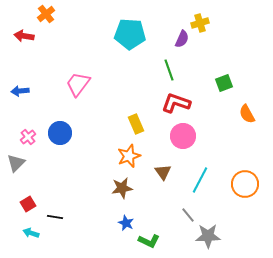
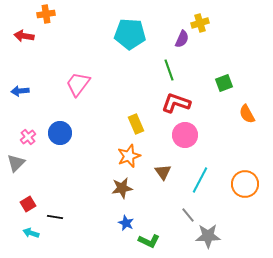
orange cross: rotated 30 degrees clockwise
pink circle: moved 2 px right, 1 px up
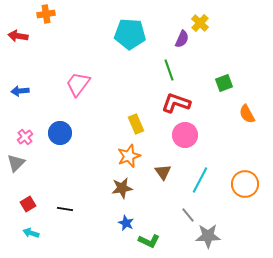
yellow cross: rotated 30 degrees counterclockwise
red arrow: moved 6 px left
pink cross: moved 3 px left
black line: moved 10 px right, 8 px up
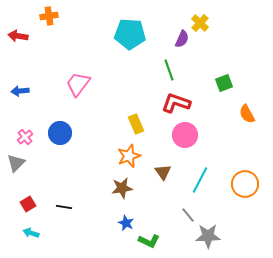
orange cross: moved 3 px right, 2 px down
black line: moved 1 px left, 2 px up
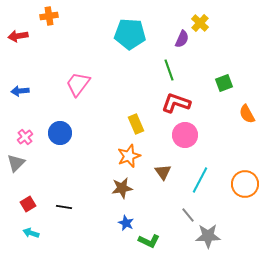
red arrow: rotated 18 degrees counterclockwise
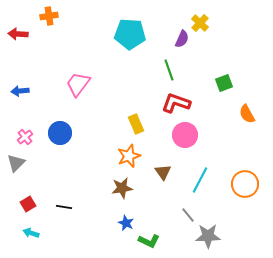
red arrow: moved 2 px up; rotated 12 degrees clockwise
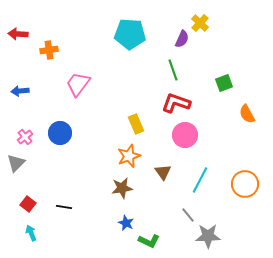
orange cross: moved 34 px down
green line: moved 4 px right
red square: rotated 21 degrees counterclockwise
cyan arrow: rotated 49 degrees clockwise
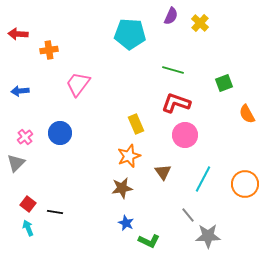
purple semicircle: moved 11 px left, 23 px up
green line: rotated 55 degrees counterclockwise
cyan line: moved 3 px right, 1 px up
black line: moved 9 px left, 5 px down
cyan arrow: moved 3 px left, 5 px up
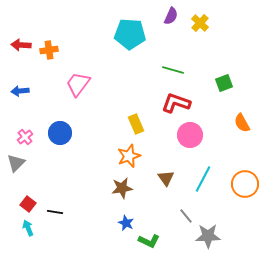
red arrow: moved 3 px right, 11 px down
orange semicircle: moved 5 px left, 9 px down
pink circle: moved 5 px right
brown triangle: moved 3 px right, 6 px down
gray line: moved 2 px left, 1 px down
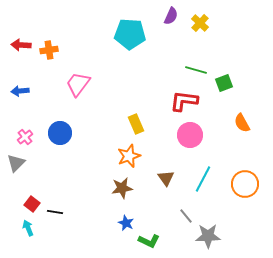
green line: moved 23 px right
red L-shape: moved 8 px right, 2 px up; rotated 12 degrees counterclockwise
red square: moved 4 px right
